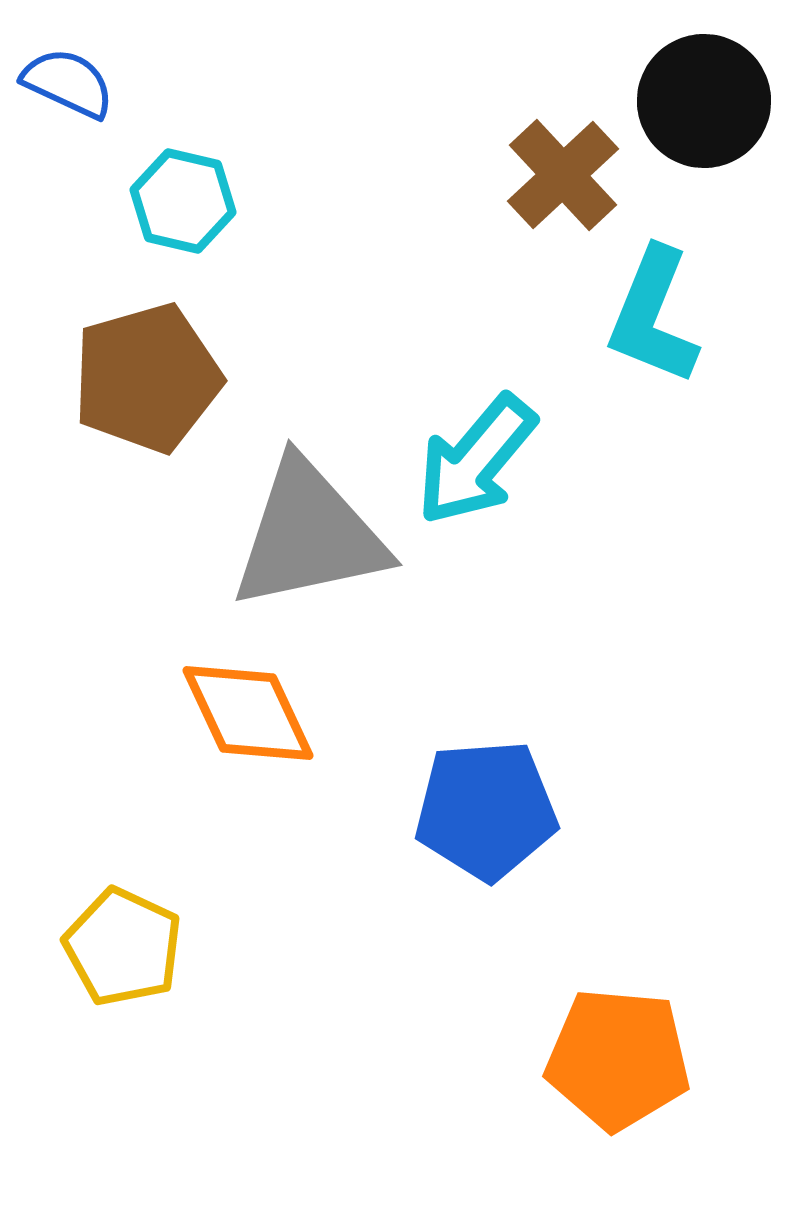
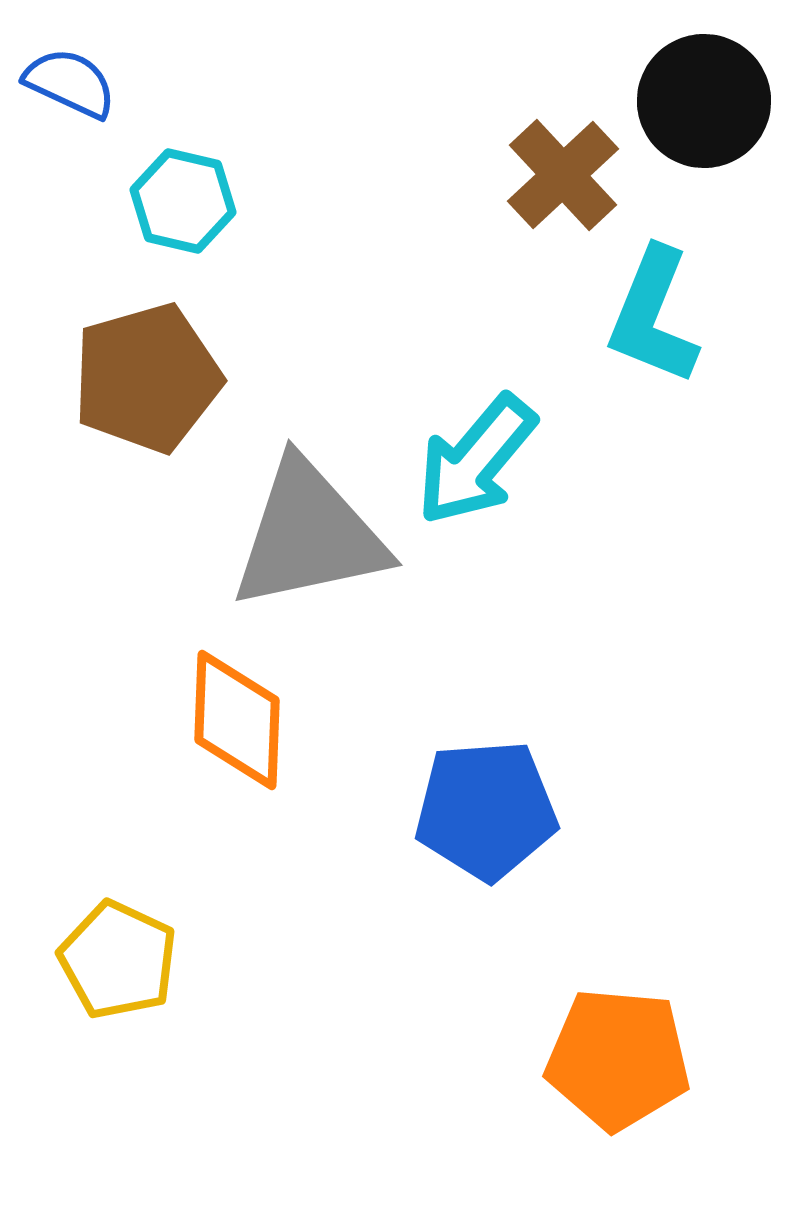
blue semicircle: moved 2 px right
orange diamond: moved 11 px left, 7 px down; rotated 27 degrees clockwise
yellow pentagon: moved 5 px left, 13 px down
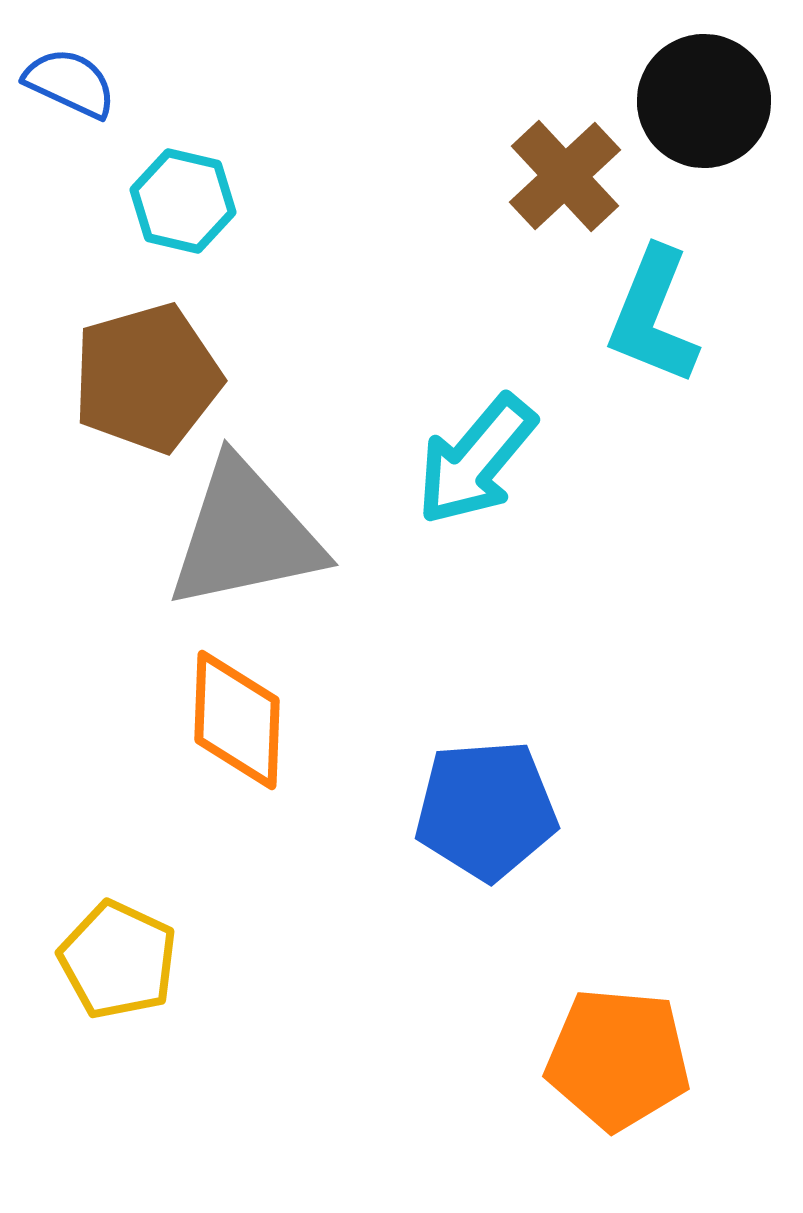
brown cross: moved 2 px right, 1 px down
gray triangle: moved 64 px left
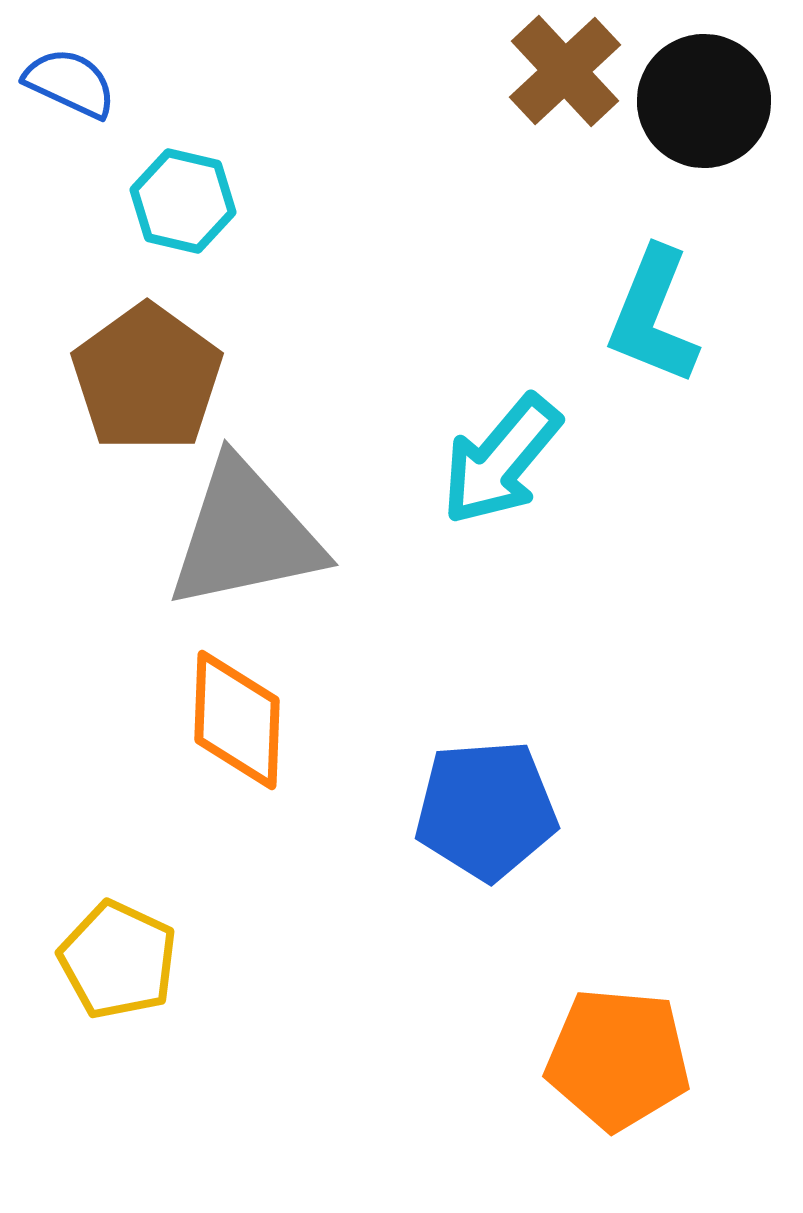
brown cross: moved 105 px up
brown pentagon: rotated 20 degrees counterclockwise
cyan arrow: moved 25 px right
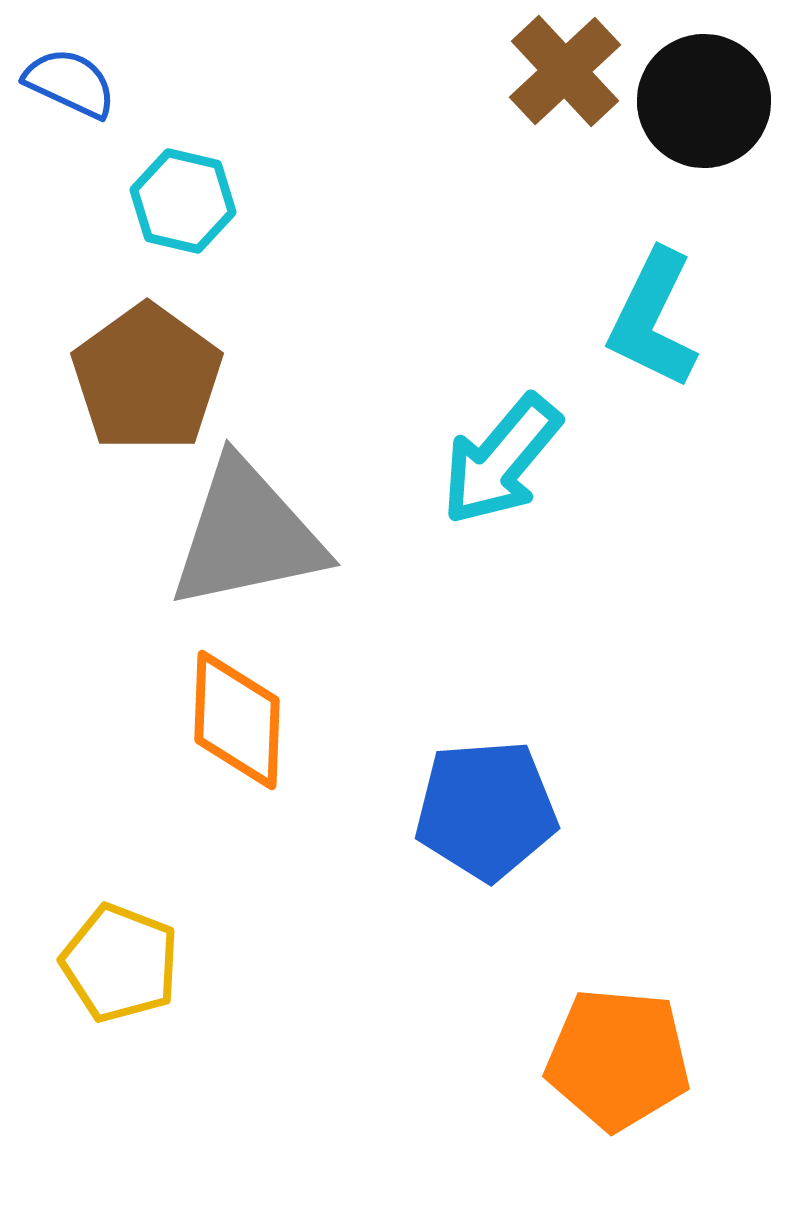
cyan L-shape: moved 3 px down; rotated 4 degrees clockwise
gray triangle: moved 2 px right
yellow pentagon: moved 2 px right, 3 px down; rotated 4 degrees counterclockwise
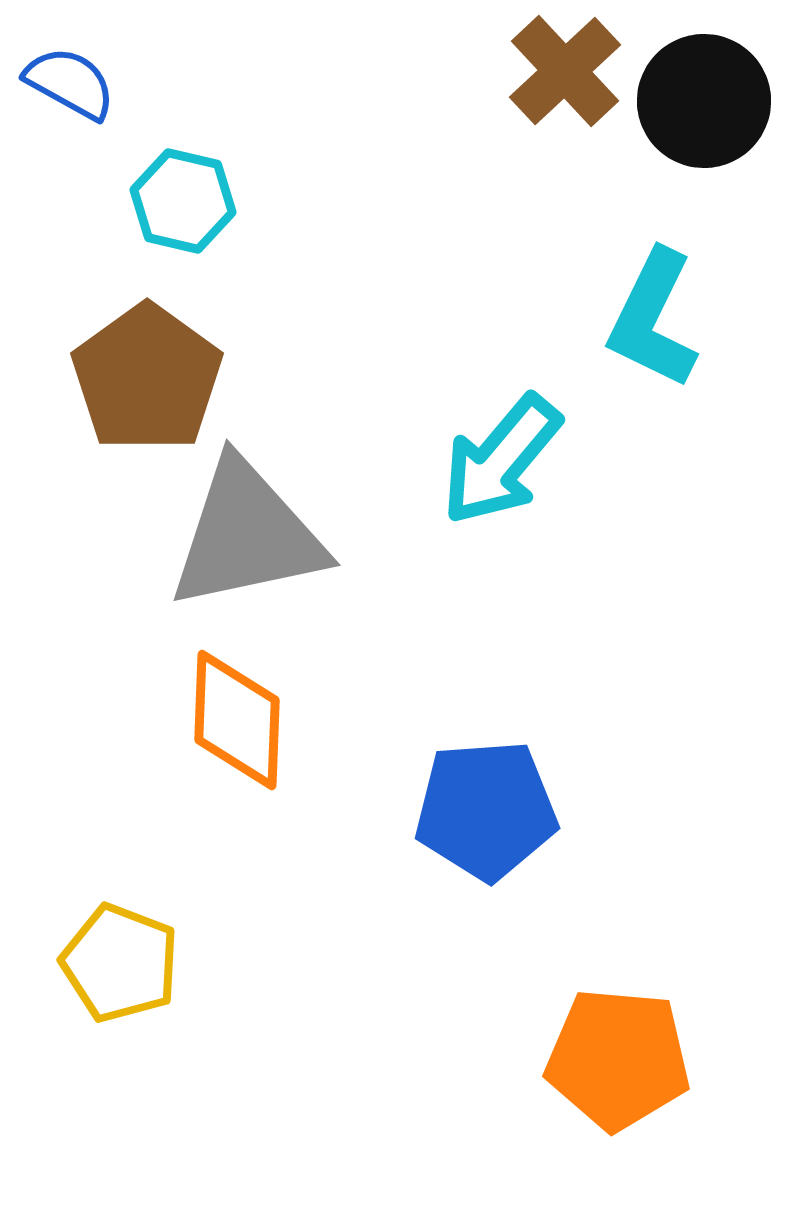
blue semicircle: rotated 4 degrees clockwise
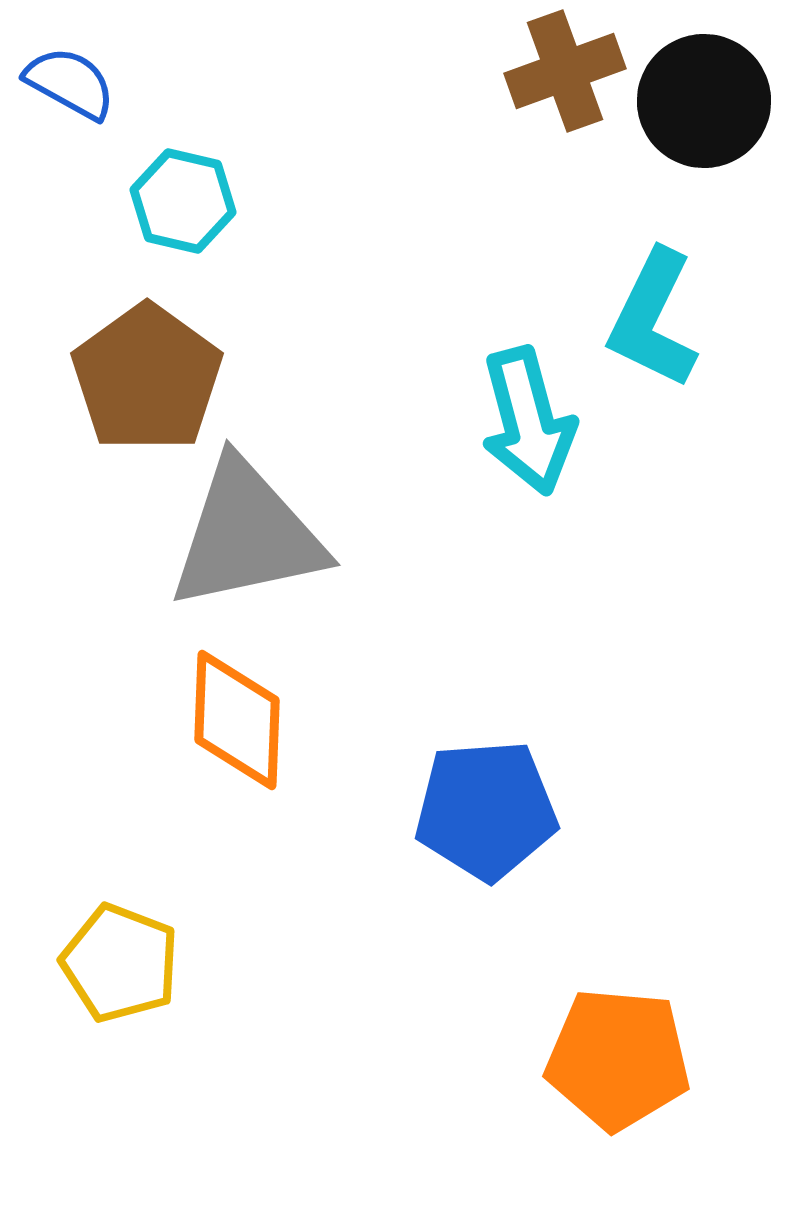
brown cross: rotated 23 degrees clockwise
cyan arrow: moved 27 px right, 39 px up; rotated 55 degrees counterclockwise
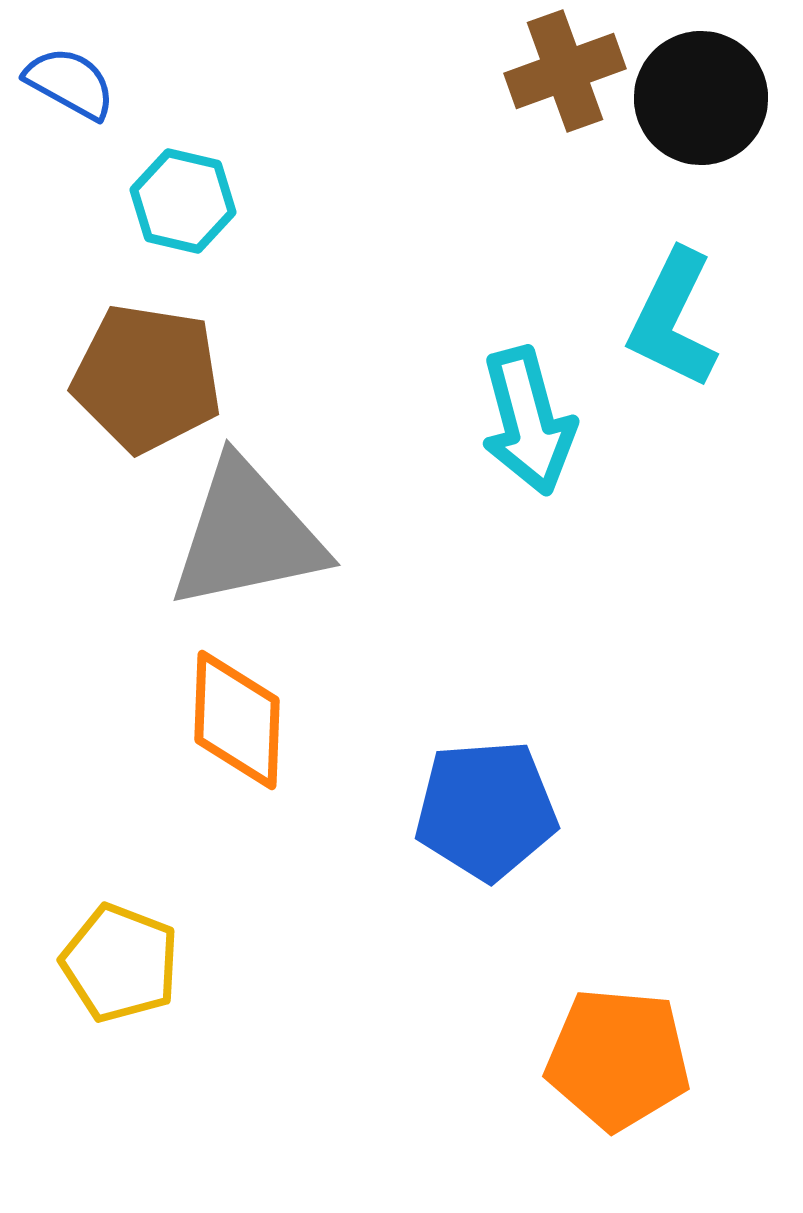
black circle: moved 3 px left, 3 px up
cyan L-shape: moved 20 px right
brown pentagon: rotated 27 degrees counterclockwise
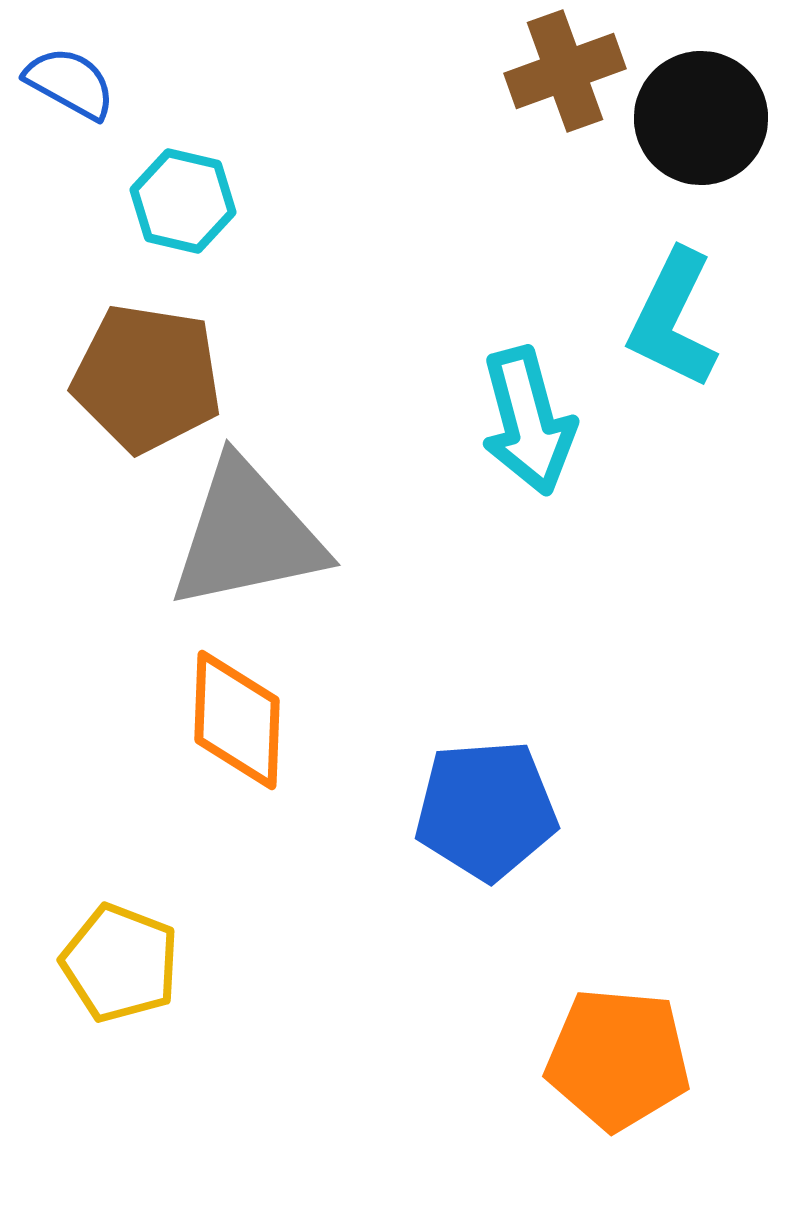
black circle: moved 20 px down
